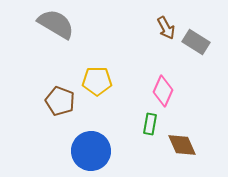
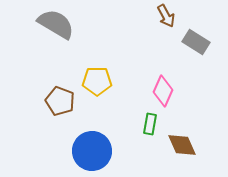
brown arrow: moved 12 px up
blue circle: moved 1 px right
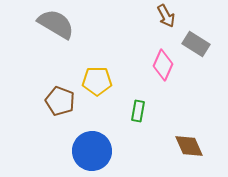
gray rectangle: moved 2 px down
pink diamond: moved 26 px up
green rectangle: moved 12 px left, 13 px up
brown diamond: moved 7 px right, 1 px down
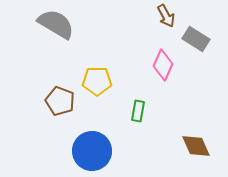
gray rectangle: moved 5 px up
brown diamond: moved 7 px right
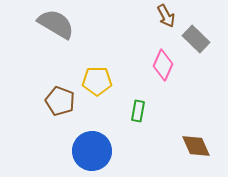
gray rectangle: rotated 12 degrees clockwise
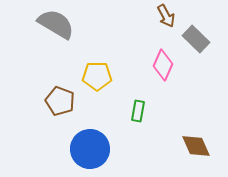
yellow pentagon: moved 5 px up
blue circle: moved 2 px left, 2 px up
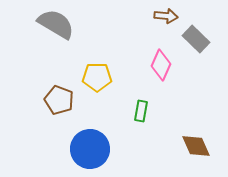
brown arrow: rotated 55 degrees counterclockwise
pink diamond: moved 2 px left
yellow pentagon: moved 1 px down
brown pentagon: moved 1 px left, 1 px up
green rectangle: moved 3 px right
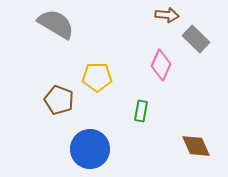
brown arrow: moved 1 px right, 1 px up
